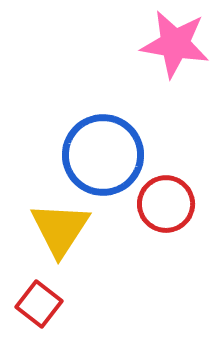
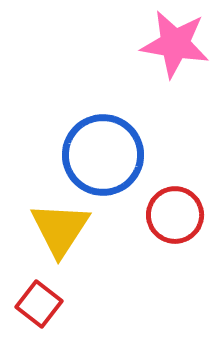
red circle: moved 9 px right, 11 px down
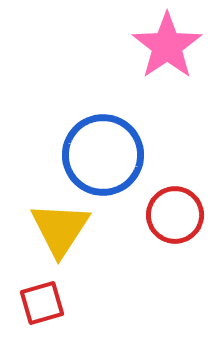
pink star: moved 8 px left, 2 px down; rotated 28 degrees clockwise
red square: moved 3 px right, 1 px up; rotated 36 degrees clockwise
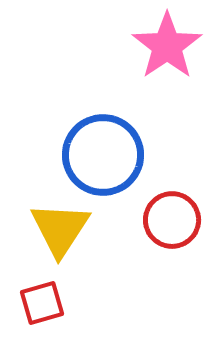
red circle: moved 3 px left, 5 px down
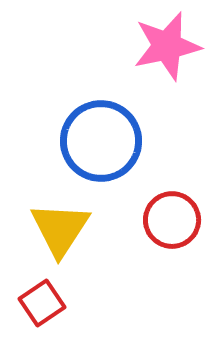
pink star: rotated 22 degrees clockwise
blue circle: moved 2 px left, 14 px up
red square: rotated 18 degrees counterclockwise
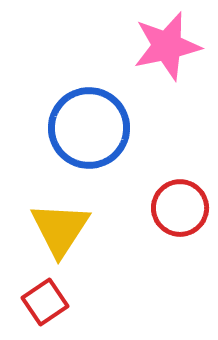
blue circle: moved 12 px left, 13 px up
red circle: moved 8 px right, 12 px up
red square: moved 3 px right, 1 px up
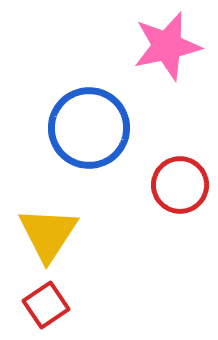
red circle: moved 23 px up
yellow triangle: moved 12 px left, 5 px down
red square: moved 1 px right, 3 px down
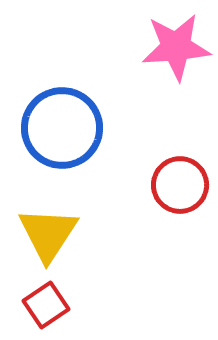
pink star: moved 9 px right, 1 px down; rotated 8 degrees clockwise
blue circle: moved 27 px left
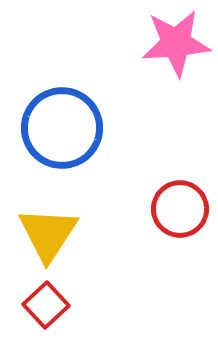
pink star: moved 4 px up
red circle: moved 24 px down
red square: rotated 9 degrees counterclockwise
